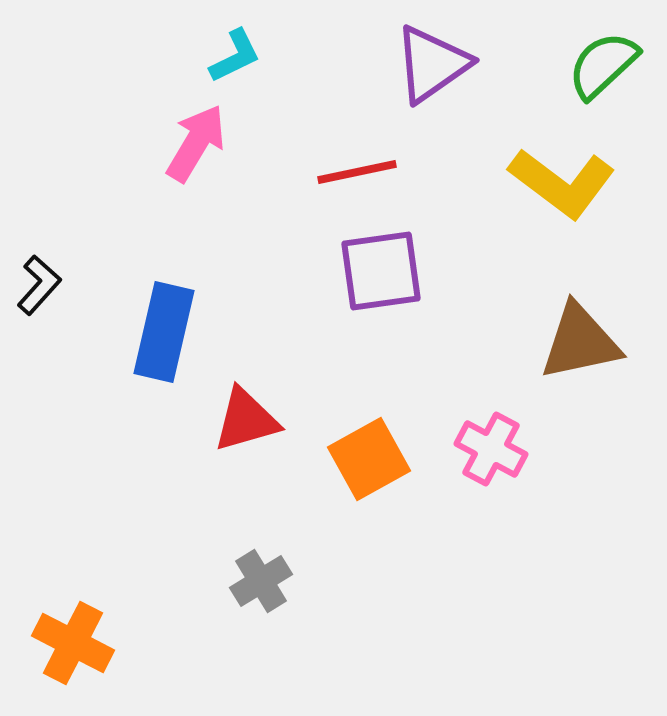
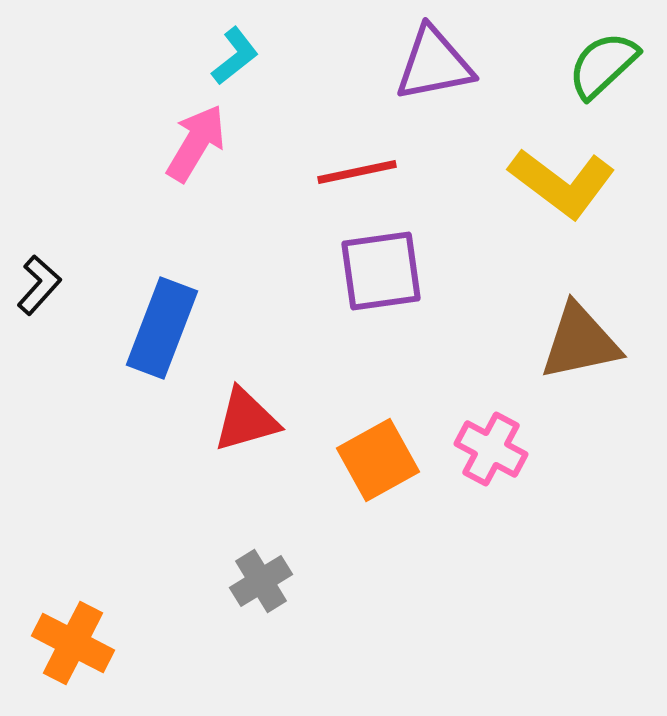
cyan L-shape: rotated 12 degrees counterclockwise
purple triangle: moved 2 px right; rotated 24 degrees clockwise
blue rectangle: moved 2 px left, 4 px up; rotated 8 degrees clockwise
orange square: moved 9 px right, 1 px down
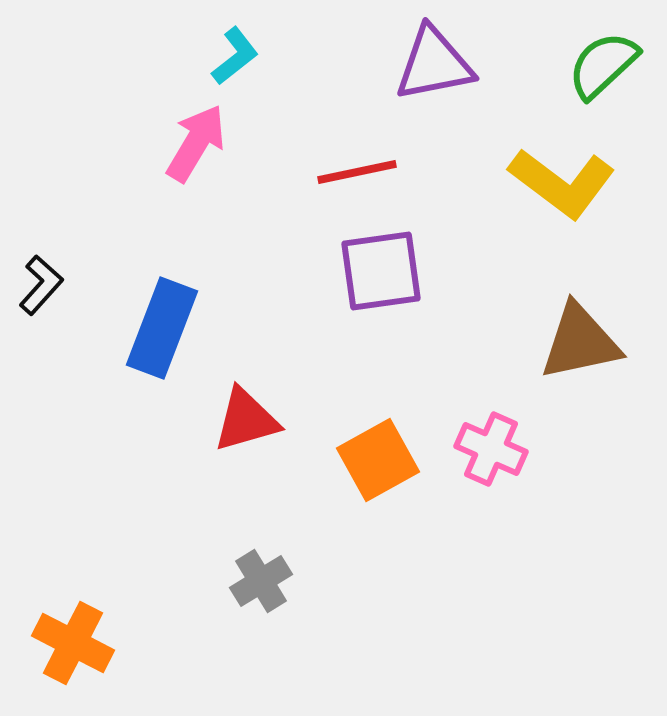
black L-shape: moved 2 px right
pink cross: rotated 4 degrees counterclockwise
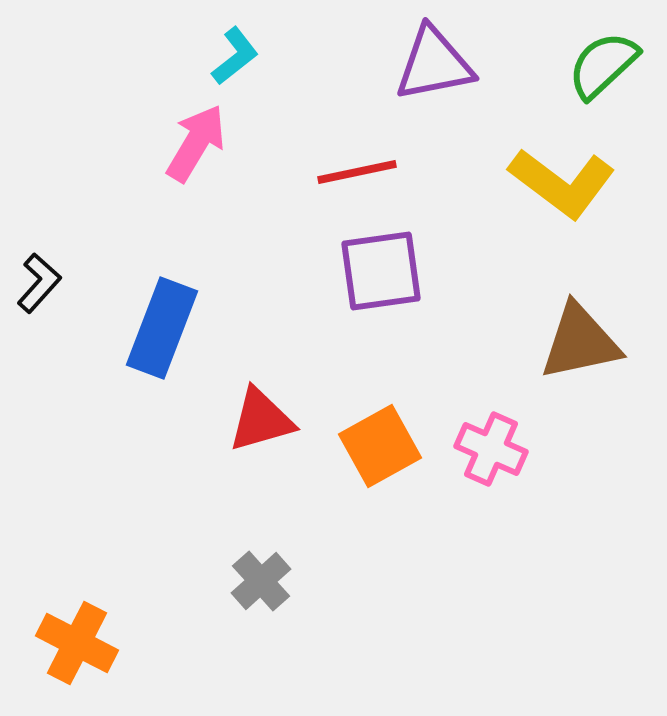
black L-shape: moved 2 px left, 2 px up
red triangle: moved 15 px right
orange square: moved 2 px right, 14 px up
gray cross: rotated 10 degrees counterclockwise
orange cross: moved 4 px right
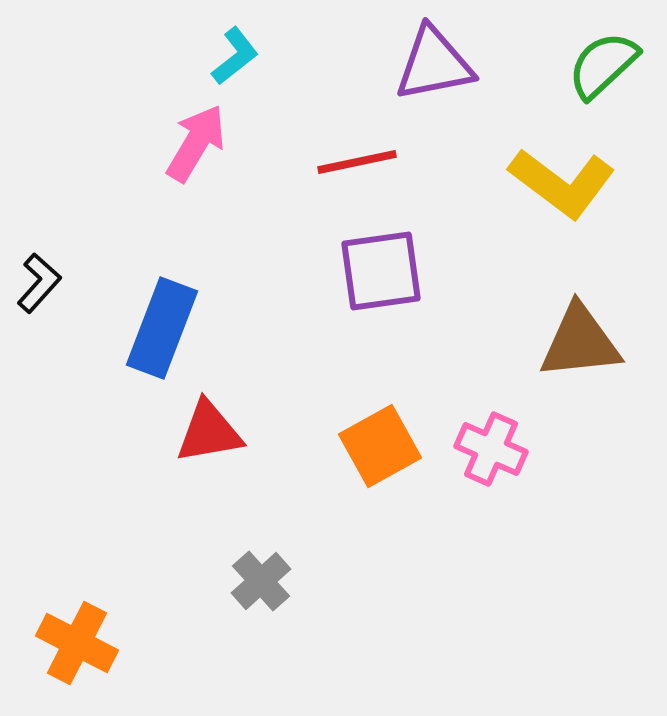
red line: moved 10 px up
brown triangle: rotated 6 degrees clockwise
red triangle: moved 52 px left, 12 px down; rotated 6 degrees clockwise
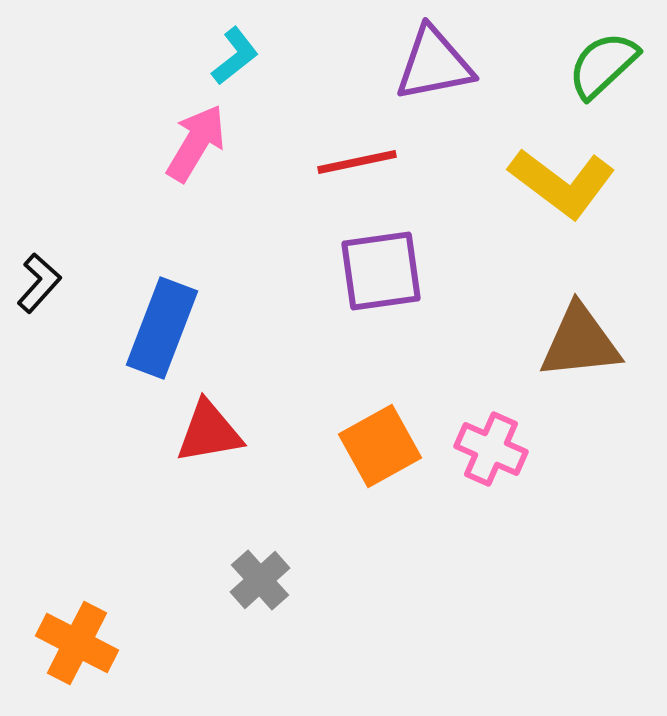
gray cross: moved 1 px left, 1 px up
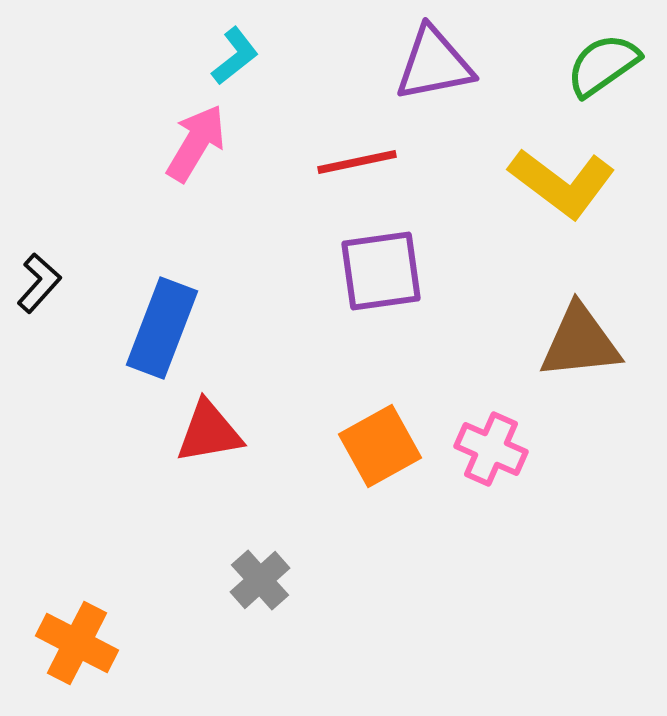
green semicircle: rotated 8 degrees clockwise
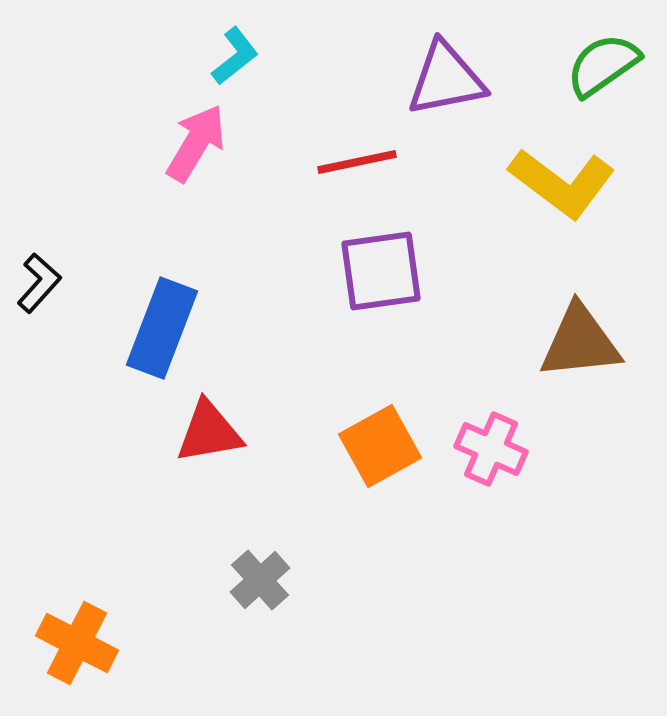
purple triangle: moved 12 px right, 15 px down
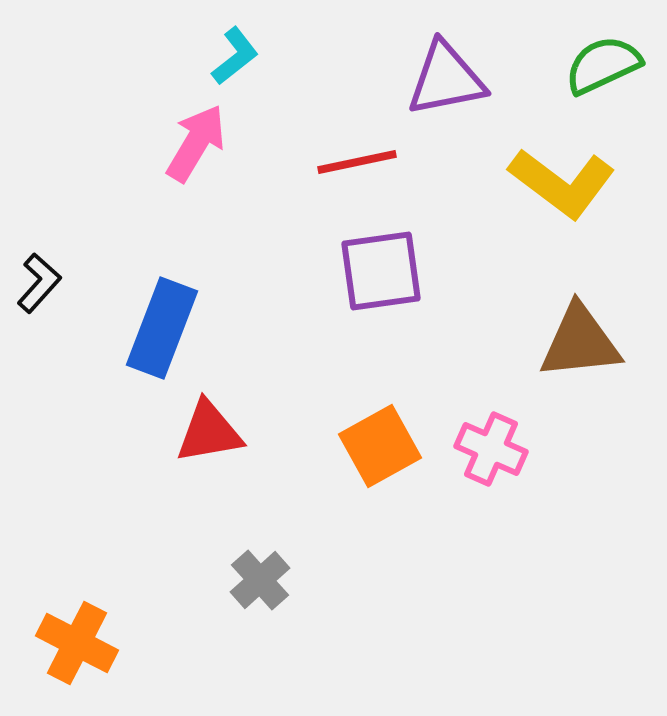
green semicircle: rotated 10 degrees clockwise
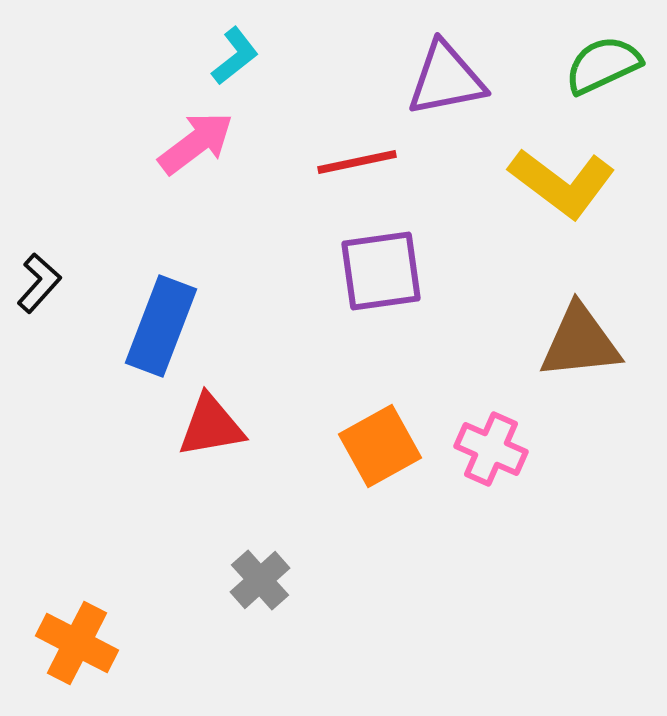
pink arrow: rotated 22 degrees clockwise
blue rectangle: moved 1 px left, 2 px up
red triangle: moved 2 px right, 6 px up
